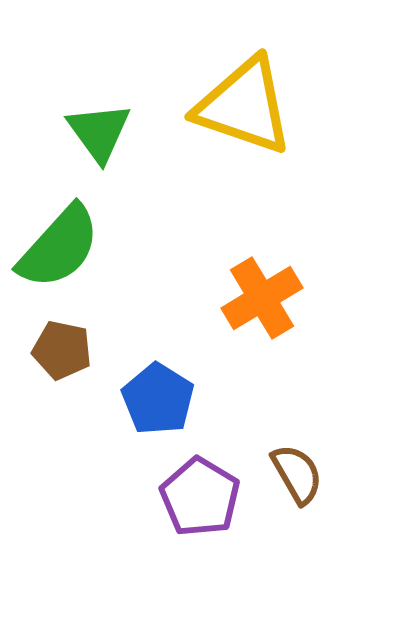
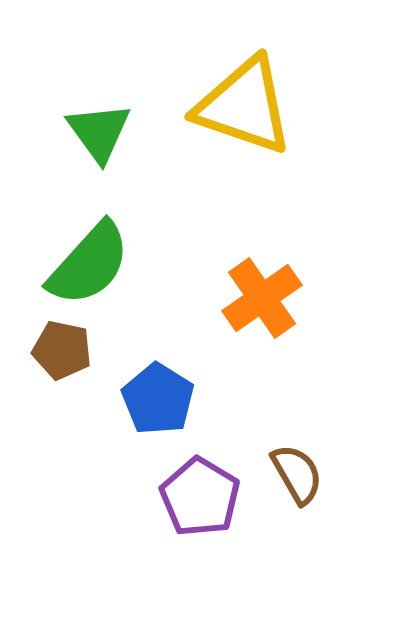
green semicircle: moved 30 px right, 17 px down
orange cross: rotated 4 degrees counterclockwise
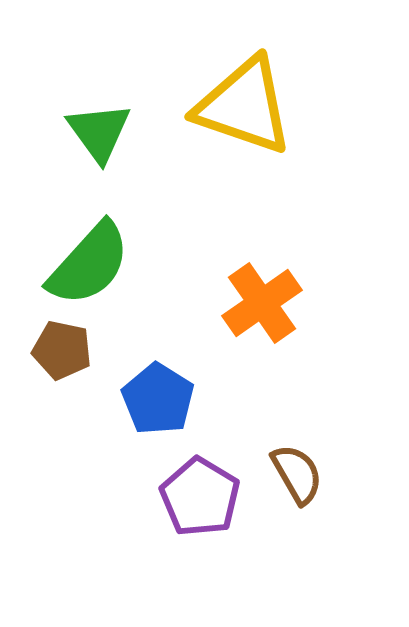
orange cross: moved 5 px down
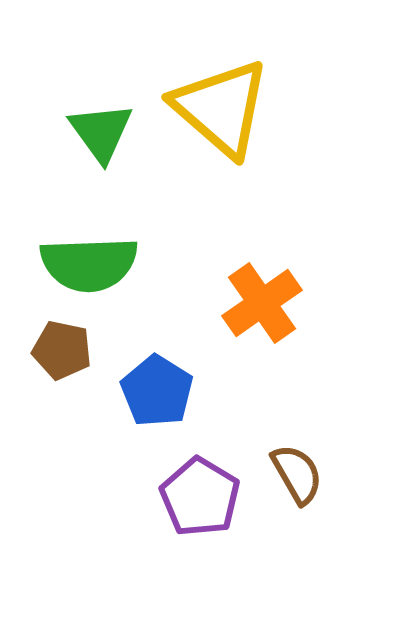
yellow triangle: moved 23 px left, 2 px down; rotated 22 degrees clockwise
green triangle: moved 2 px right
green semicircle: rotated 46 degrees clockwise
blue pentagon: moved 1 px left, 8 px up
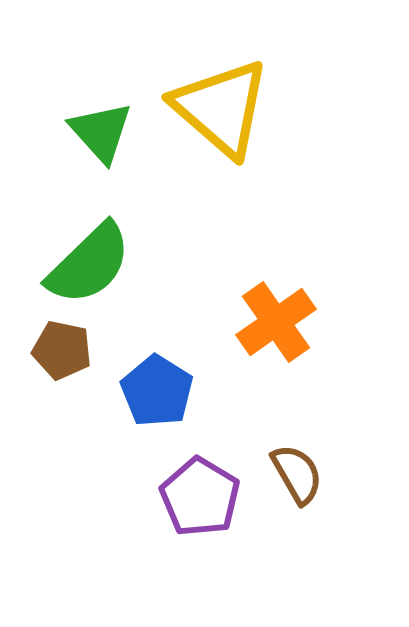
green triangle: rotated 6 degrees counterclockwise
green semicircle: rotated 42 degrees counterclockwise
orange cross: moved 14 px right, 19 px down
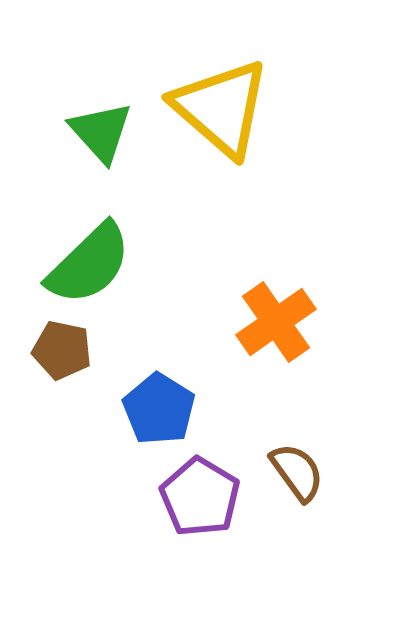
blue pentagon: moved 2 px right, 18 px down
brown semicircle: moved 2 px up; rotated 6 degrees counterclockwise
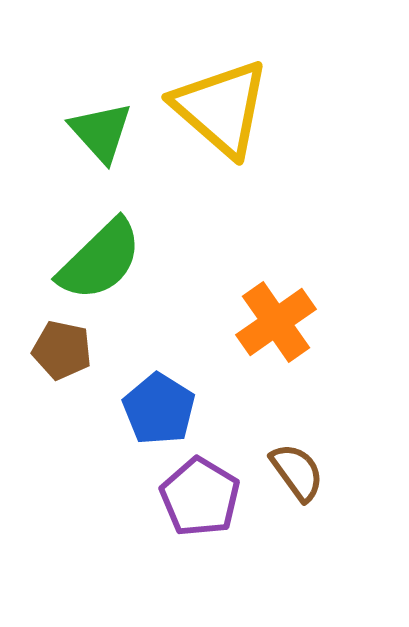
green semicircle: moved 11 px right, 4 px up
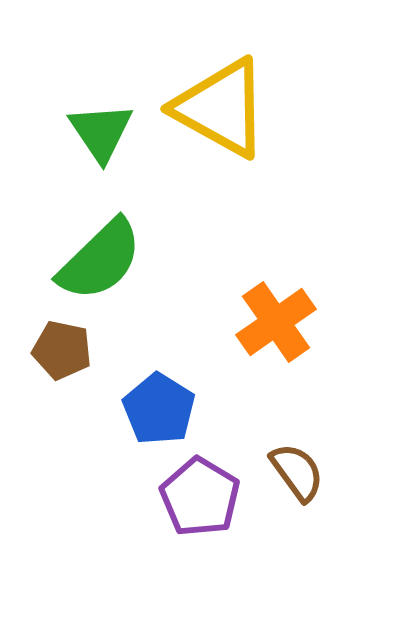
yellow triangle: rotated 12 degrees counterclockwise
green triangle: rotated 8 degrees clockwise
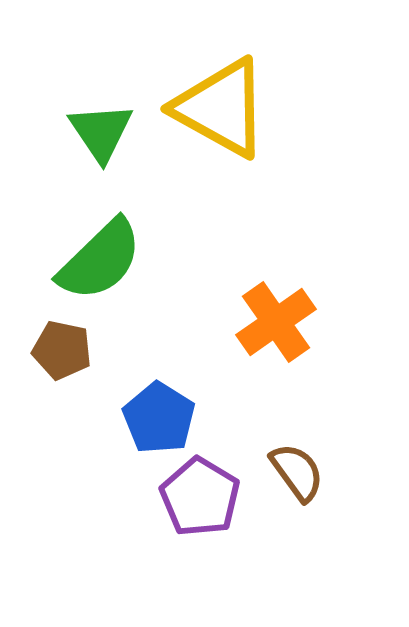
blue pentagon: moved 9 px down
